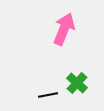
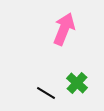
black line: moved 2 px left, 2 px up; rotated 42 degrees clockwise
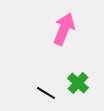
green cross: moved 1 px right
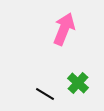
black line: moved 1 px left, 1 px down
